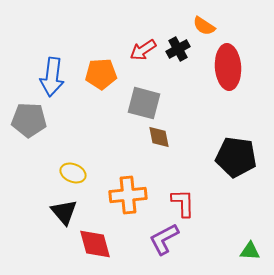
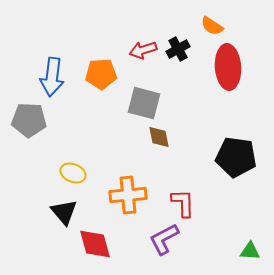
orange semicircle: moved 8 px right
red arrow: rotated 16 degrees clockwise
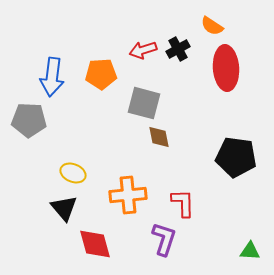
red ellipse: moved 2 px left, 1 px down
black triangle: moved 4 px up
purple L-shape: rotated 136 degrees clockwise
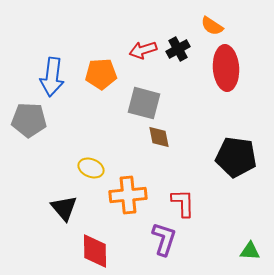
yellow ellipse: moved 18 px right, 5 px up
red diamond: moved 7 px down; rotated 15 degrees clockwise
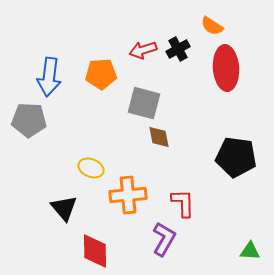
blue arrow: moved 3 px left
purple L-shape: rotated 12 degrees clockwise
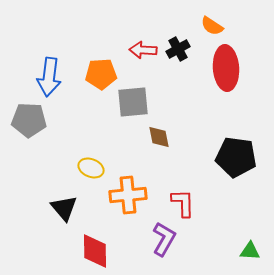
red arrow: rotated 20 degrees clockwise
gray square: moved 11 px left, 1 px up; rotated 20 degrees counterclockwise
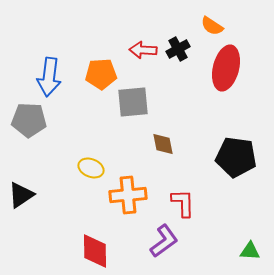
red ellipse: rotated 18 degrees clockwise
brown diamond: moved 4 px right, 7 px down
black triangle: moved 43 px left, 13 px up; rotated 36 degrees clockwise
purple L-shape: moved 2 px down; rotated 24 degrees clockwise
